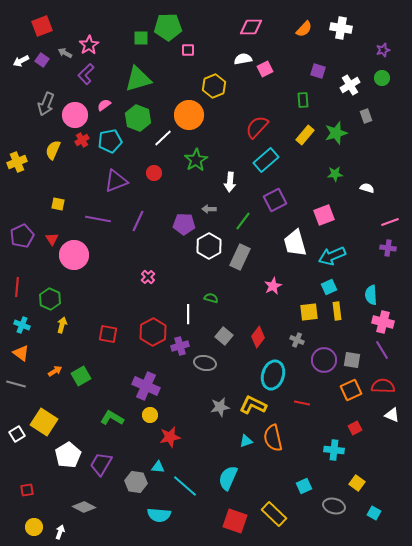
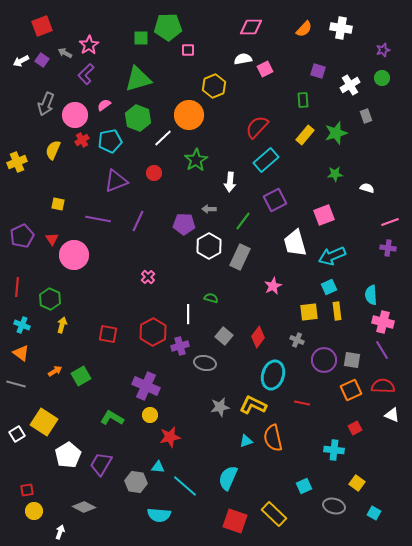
yellow circle at (34, 527): moved 16 px up
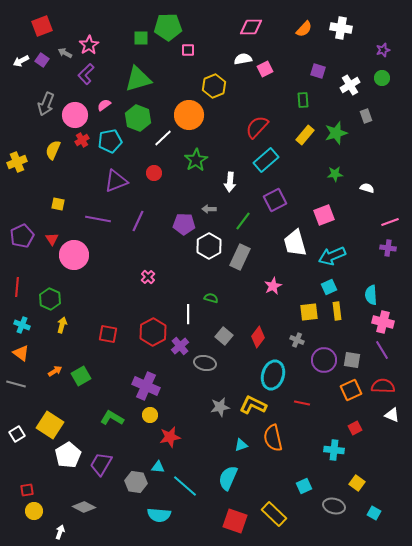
purple cross at (180, 346): rotated 24 degrees counterclockwise
yellow square at (44, 422): moved 6 px right, 3 px down
cyan triangle at (246, 441): moved 5 px left, 4 px down
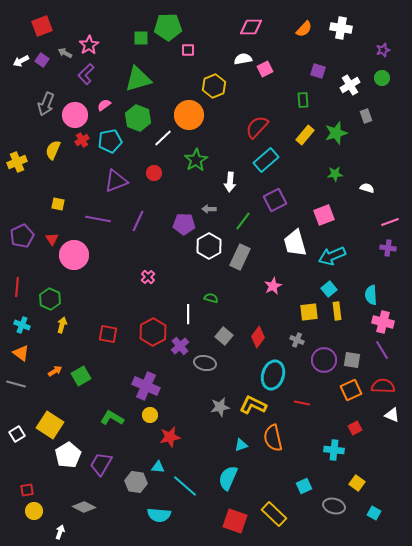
cyan square at (329, 287): moved 2 px down; rotated 14 degrees counterclockwise
